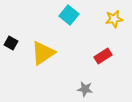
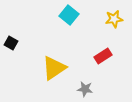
yellow triangle: moved 11 px right, 15 px down
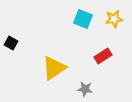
cyan square: moved 14 px right, 4 px down; rotated 18 degrees counterclockwise
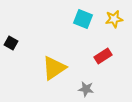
gray star: moved 1 px right
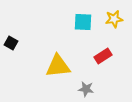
cyan square: moved 3 px down; rotated 18 degrees counterclockwise
yellow triangle: moved 4 px right, 2 px up; rotated 28 degrees clockwise
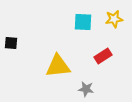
black square: rotated 24 degrees counterclockwise
